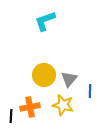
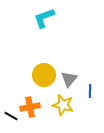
cyan L-shape: moved 1 px left, 3 px up
black line: rotated 64 degrees counterclockwise
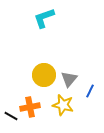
blue line: rotated 24 degrees clockwise
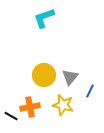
gray triangle: moved 1 px right, 2 px up
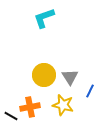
gray triangle: rotated 12 degrees counterclockwise
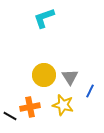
black line: moved 1 px left
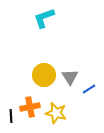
blue line: moved 1 px left, 2 px up; rotated 32 degrees clockwise
yellow star: moved 7 px left, 8 px down
black line: moved 1 px right; rotated 56 degrees clockwise
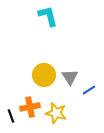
cyan L-shape: moved 4 px right, 2 px up; rotated 95 degrees clockwise
blue line: moved 1 px down
black line: rotated 16 degrees counterclockwise
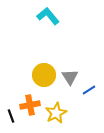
cyan L-shape: rotated 25 degrees counterclockwise
orange cross: moved 2 px up
yellow star: rotated 30 degrees clockwise
